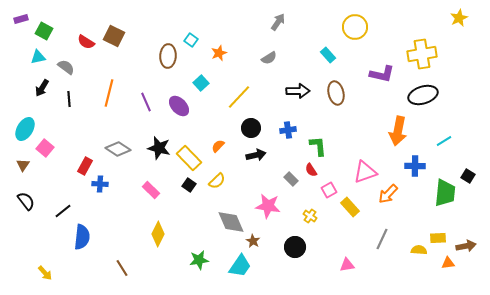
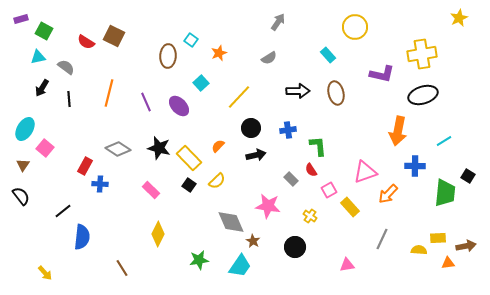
black semicircle at (26, 201): moved 5 px left, 5 px up
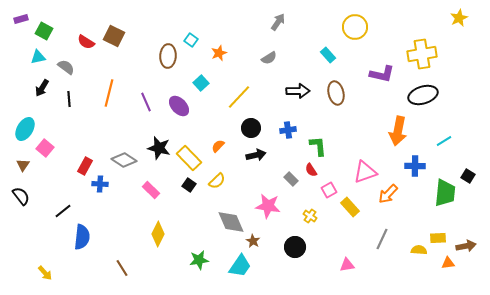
gray diamond at (118, 149): moved 6 px right, 11 px down
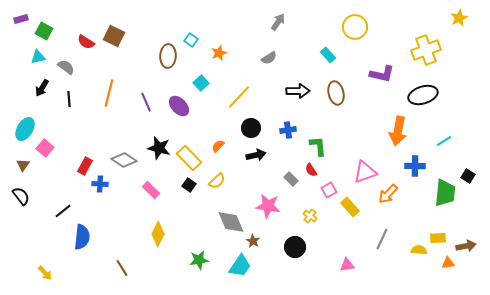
yellow cross at (422, 54): moved 4 px right, 4 px up; rotated 12 degrees counterclockwise
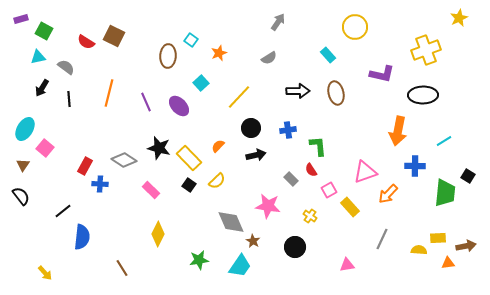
black ellipse at (423, 95): rotated 16 degrees clockwise
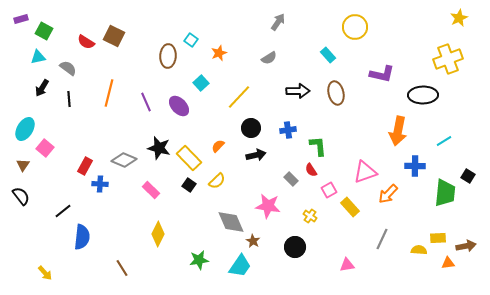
yellow cross at (426, 50): moved 22 px right, 9 px down
gray semicircle at (66, 67): moved 2 px right, 1 px down
gray diamond at (124, 160): rotated 10 degrees counterclockwise
